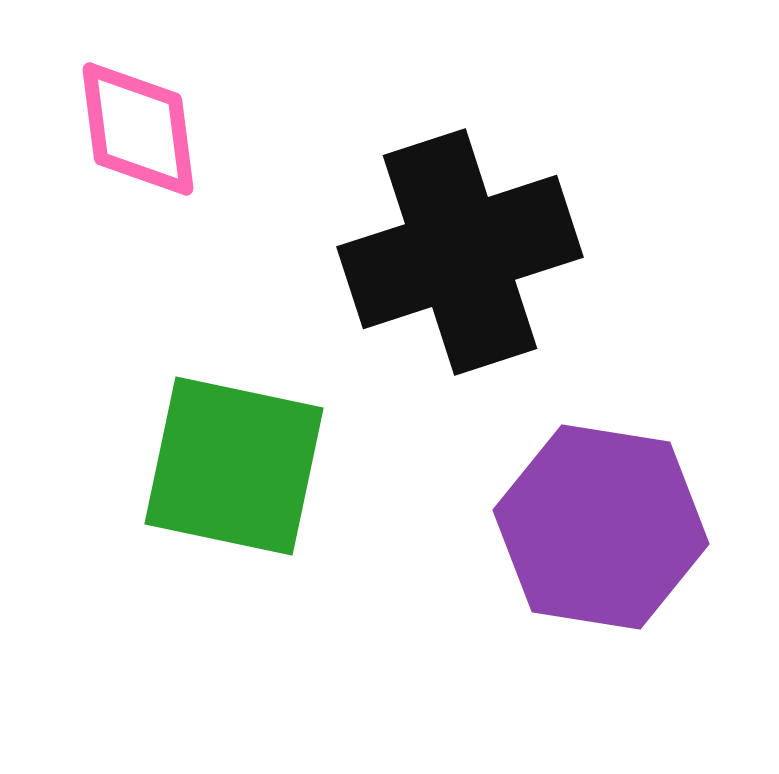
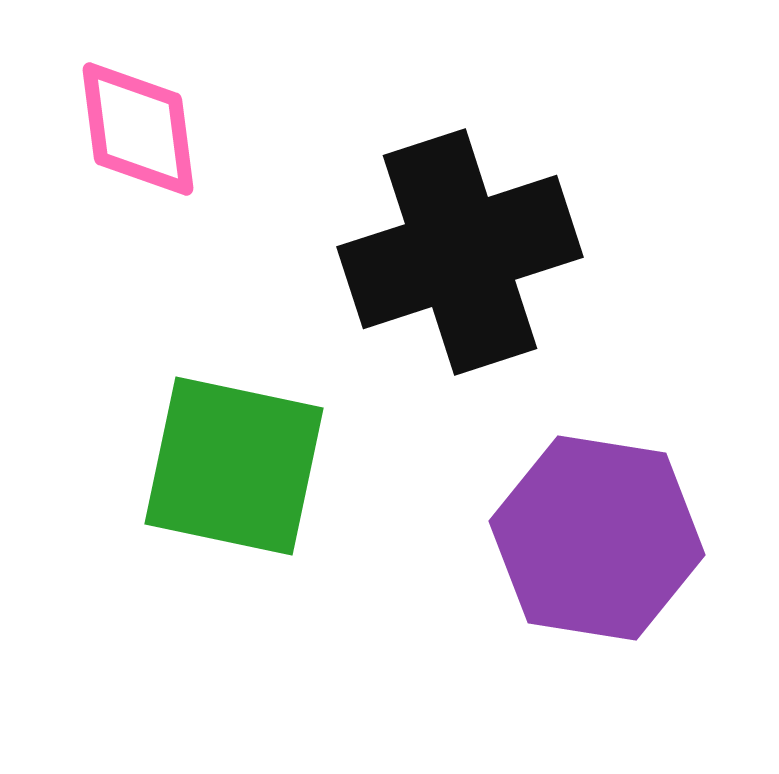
purple hexagon: moved 4 px left, 11 px down
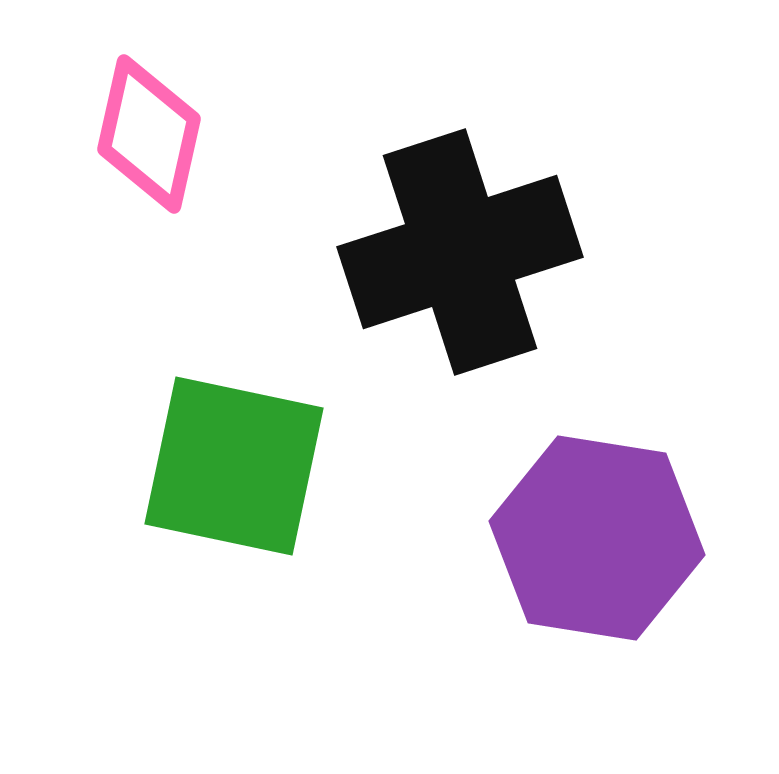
pink diamond: moved 11 px right, 5 px down; rotated 20 degrees clockwise
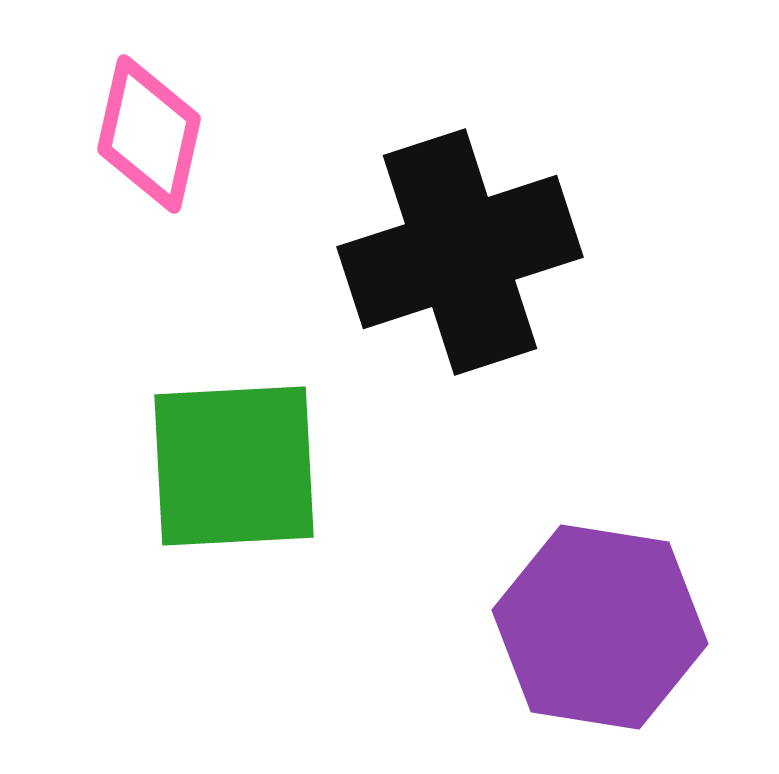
green square: rotated 15 degrees counterclockwise
purple hexagon: moved 3 px right, 89 px down
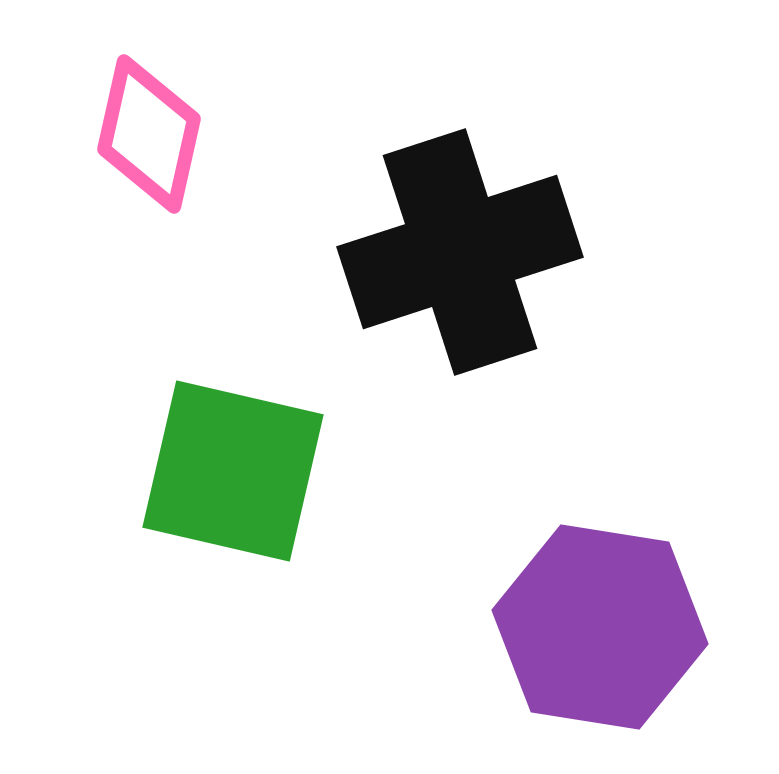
green square: moved 1 px left, 5 px down; rotated 16 degrees clockwise
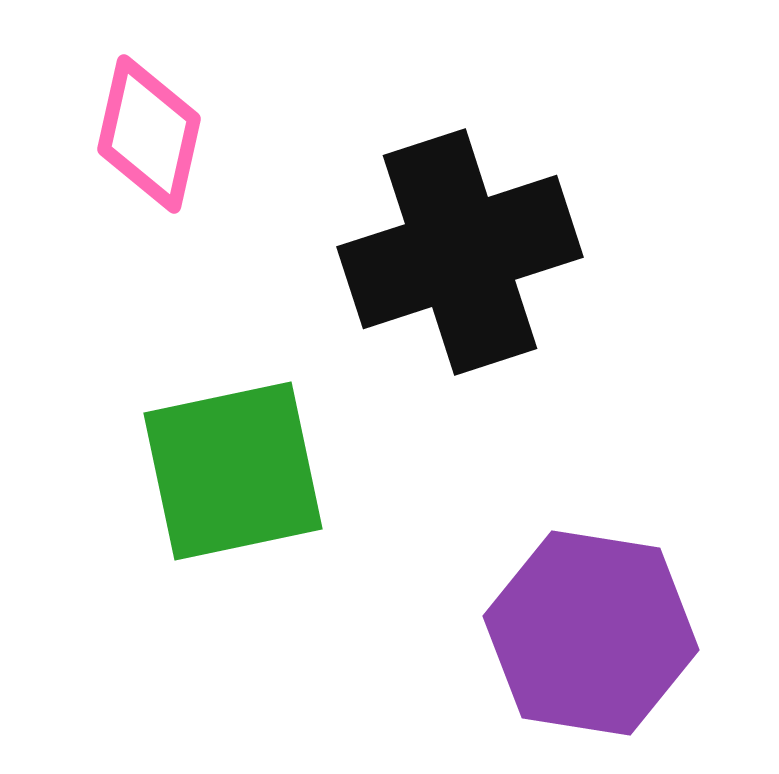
green square: rotated 25 degrees counterclockwise
purple hexagon: moved 9 px left, 6 px down
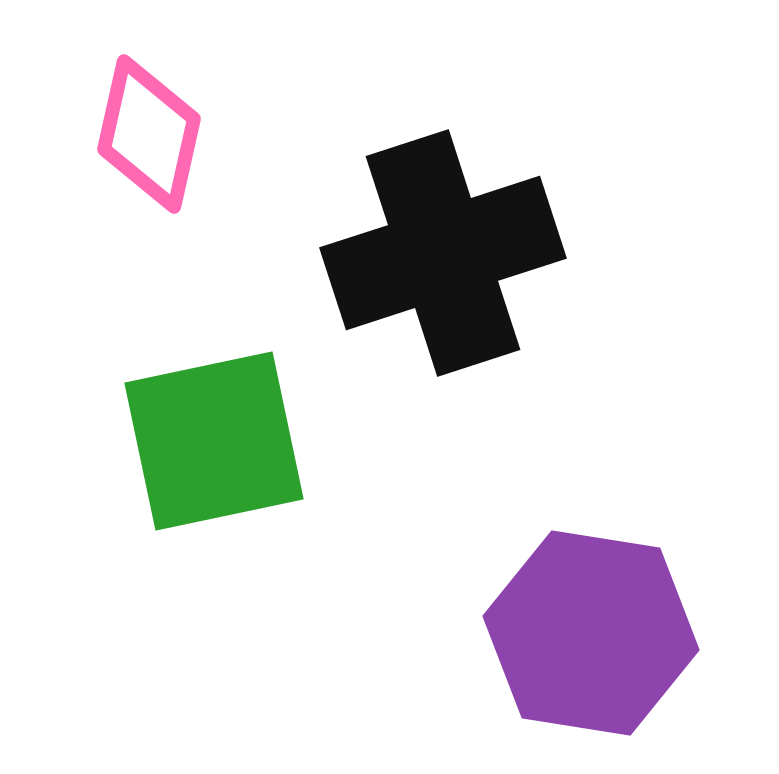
black cross: moved 17 px left, 1 px down
green square: moved 19 px left, 30 px up
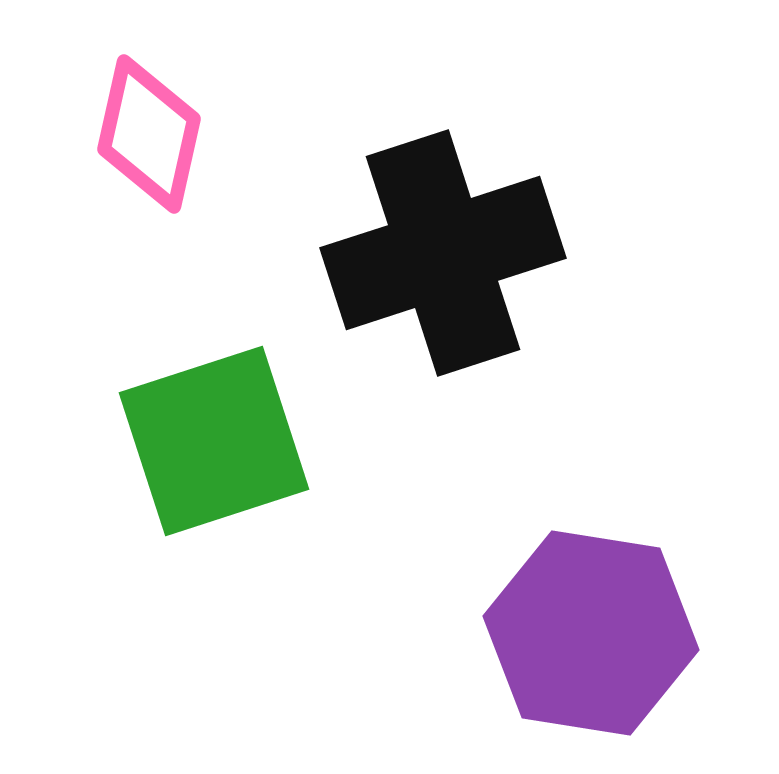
green square: rotated 6 degrees counterclockwise
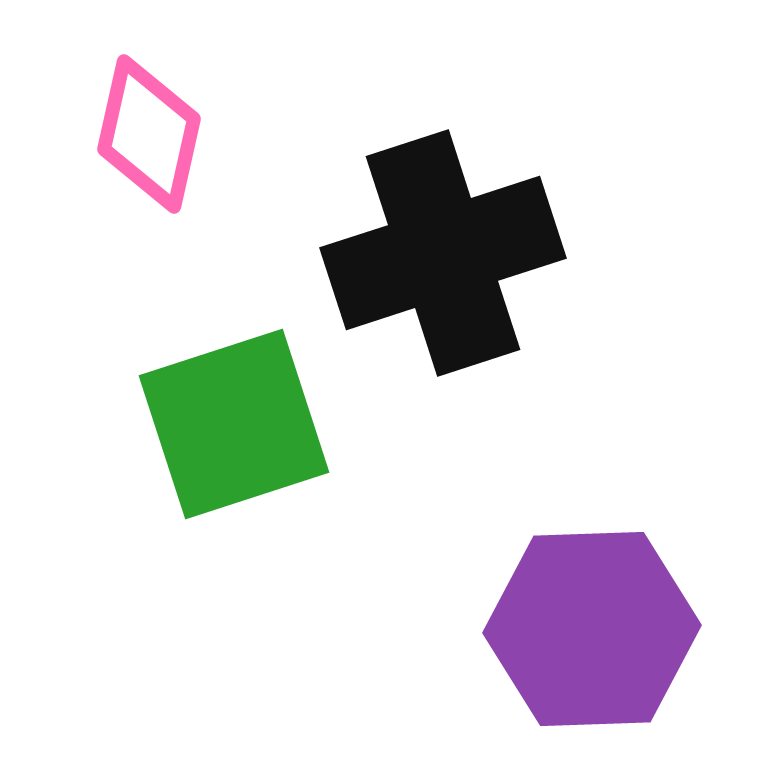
green square: moved 20 px right, 17 px up
purple hexagon: moved 1 px right, 4 px up; rotated 11 degrees counterclockwise
